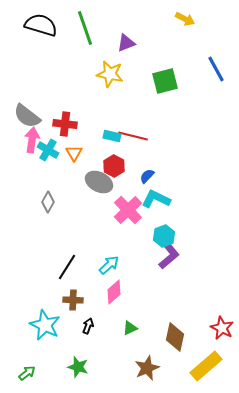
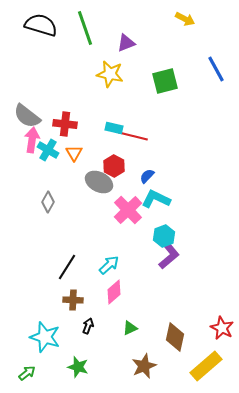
cyan rectangle: moved 2 px right, 8 px up
cyan star: moved 12 px down; rotated 8 degrees counterclockwise
brown star: moved 3 px left, 2 px up
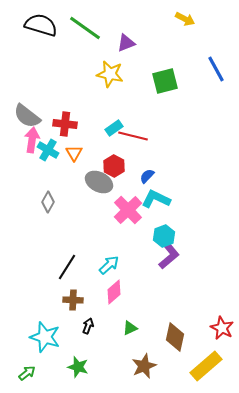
green line: rotated 36 degrees counterclockwise
cyan rectangle: rotated 48 degrees counterclockwise
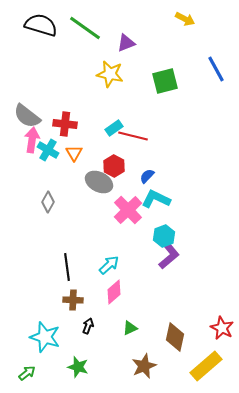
black line: rotated 40 degrees counterclockwise
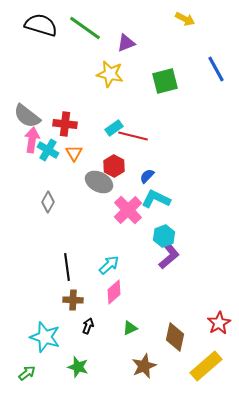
red star: moved 3 px left, 5 px up; rotated 15 degrees clockwise
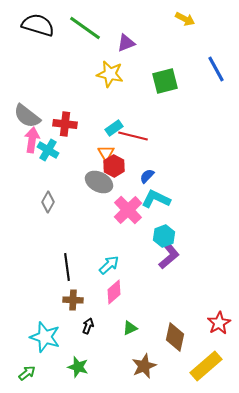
black semicircle: moved 3 px left
orange triangle: moved 32 px right
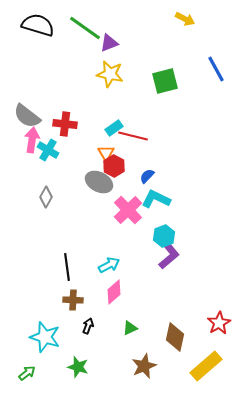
purple triangle: moved 17 px left
gray diamond: moved 2 px left, 5 px up
cyan arrow: rotated 15 degrees clockwise
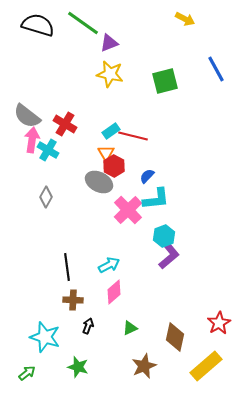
green line: moved 2 px left, 5 px up
red cross: rotated 25 degrees clockwise
cyan rectangle: moved 3 px left, 3 px down
cyan L-shape: rotated 148 degrees clockwise
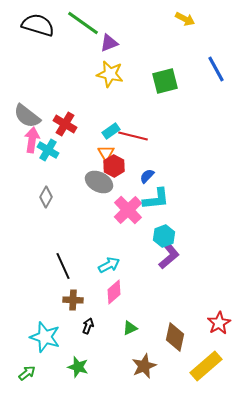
black line: moved 4 px left, 1 px up; rotated 16 degrees counterclockwise
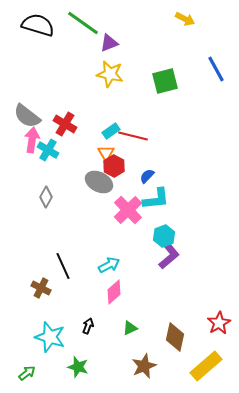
brown cross: moved 32 px left, 12 px up; rotated 24 degrees clockwise
cyan star: moved 5 px right
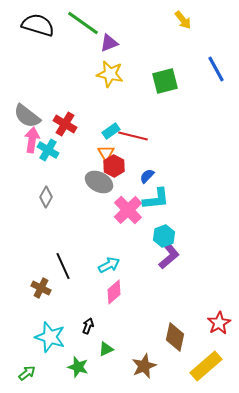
yellow arrow: moved 2 px left, 1 px down; rotated 24 degrees clockwise
green triangle: moved 24 px left, 21 px down
